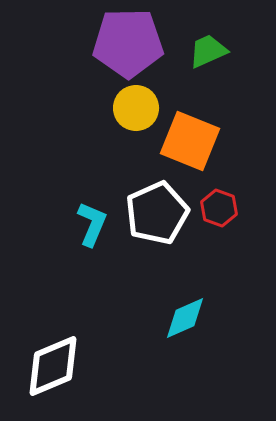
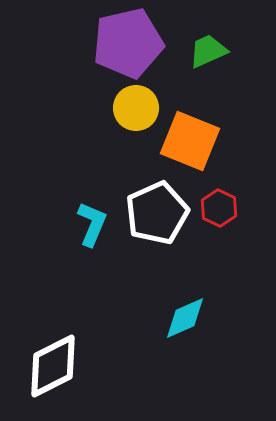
purple pentagon: rotated 12 degrees counterclockwise
red hexagon: rotated 6 degrees clockwise
white diamond: rotated 4 degrees counterclockwise
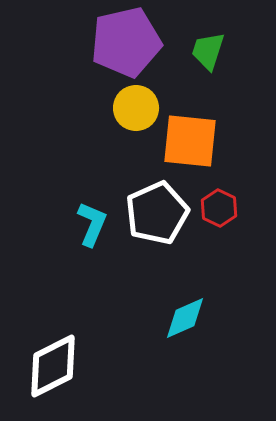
purple pentagon: moved 2 px left, 1 px up
green trapezoid: rotated 48 degrees counterclockwise
orange square: rotated 16 degrees counterclockwise
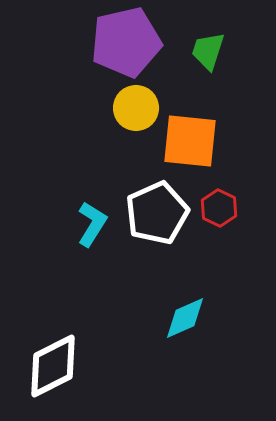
cyan L-shape: rotated 9 degrees clockwise
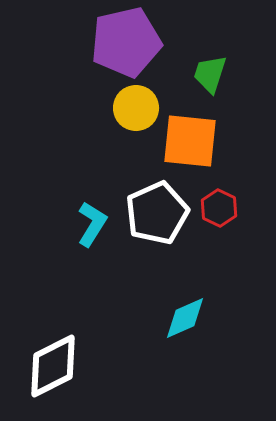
green trapezoid: moved 2 px right, 23 px down
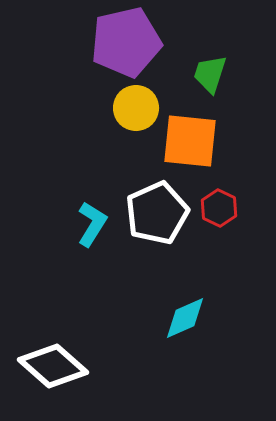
white diamond: rotated 68 degrees clockwise
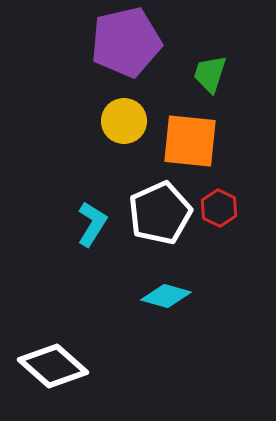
yellow circle: moved 12 px left, 13 px down
white pentagon: moved 3 px right
cyan diamond: moved 19 px left, 22 px up; rotated 39 degrees clockwise
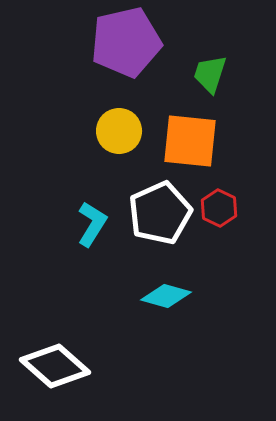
yellow circle: moved 5 px left, 10 px down
white diamond: moved 2 px right
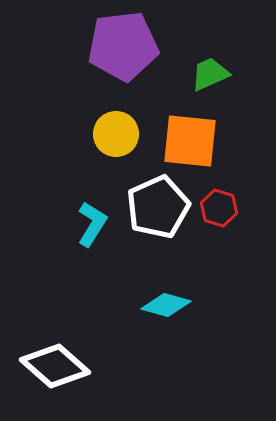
purple pentagon: moved 3 px left, 4 px down; rotated 6 degrees clockwise
green trapezoid: rotated 48 degrees clockwise
yellow circle: moved 3 px left, 3 px down
red hexagon: rotated 9 degrees counterclockwise
white pentagon: moved 2 px left, 6 px up
cyan diamond: moved 9 px down
